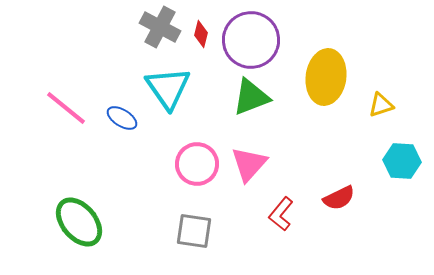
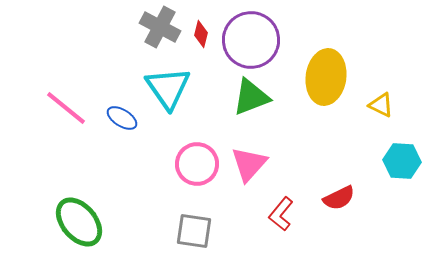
yellow triangle: rotated 44 degrees clockwise
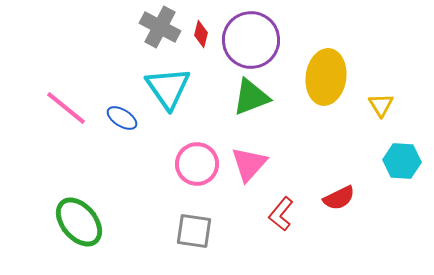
yellow triangle: rotated 32 degrees clockwise
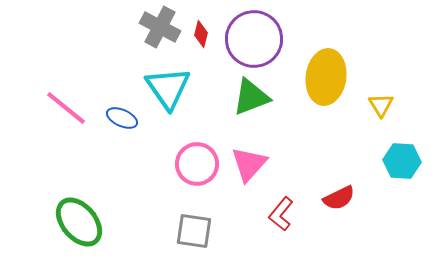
purple circle: moved 3 px right, 1 px up
blue ellipse: rotated 8 degrees counterclockwise
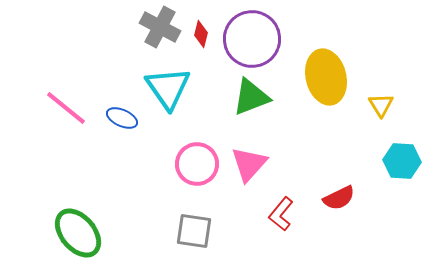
purple circle: moved 2 px left
yellow ellipse: rotated 22 degrees counterclockwise
green ellipse: moved 1 px left, 11 px down
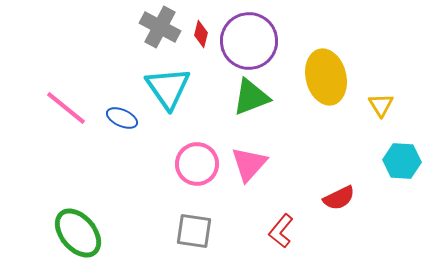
purple circle: moved 3 px left, 2 px down
red L-shape: moved 17 px down
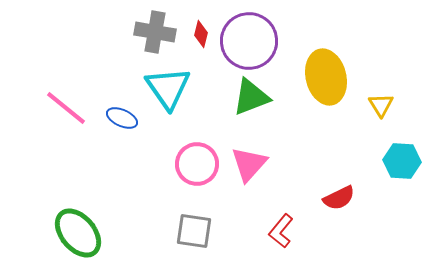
gray cross: moved 5 px left, 5 px down; rotated 18 degrees counterclockwise
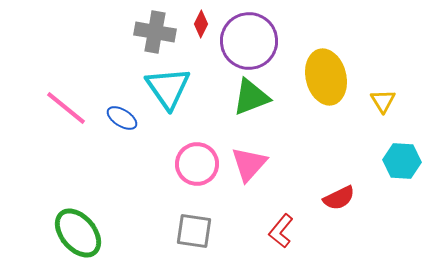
red diamond: moved 10 px up; rotated 12 degrees clockwise
yellow triangle: moved 2 px right, 4 px up
blue ellipse: rotated 8 degrees clockwise
